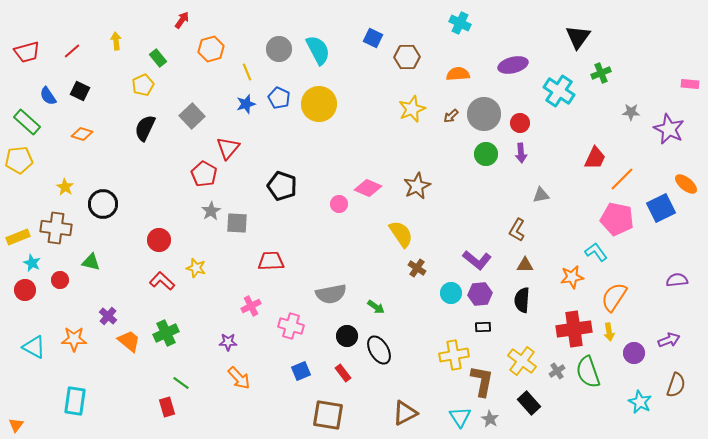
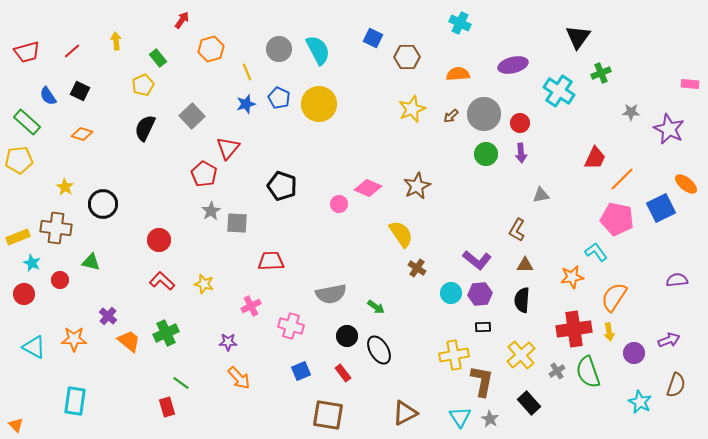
yellow star at (196, 268): moved 8 px right, 16 px down
red circle at (25, 290): moved 1 px left, 4 px down
yellow cross at (522, 361): moved 1 px left, 6 px up; rotated 12 degrees clockwise
orange triangle at (16, 425): rotated 21 degrees counterclockwise
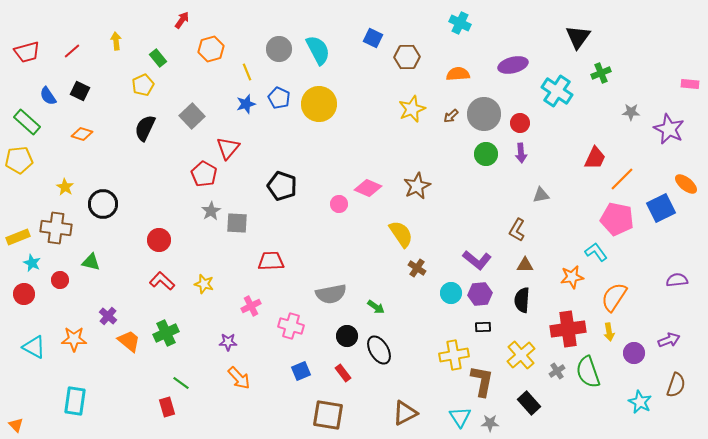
cyan cross at (559, 91): moved 2 px left
red cross at (574, 329): moved 6 px left
gray star at (490, 419): moved 4 px down; rotated 30 degrees counterclockwise
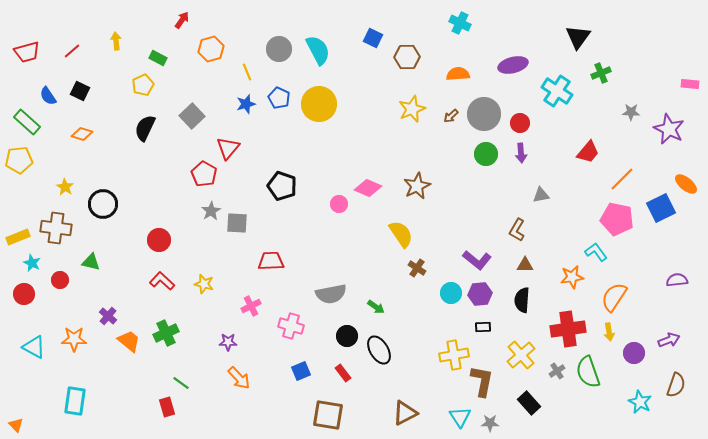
green rectangle at (158, 58): rotated 24 degrees counterclockwise
red trapezoid at (595, 158): moved 7 px left, 6 px up; rotated 15 degrees clockwise
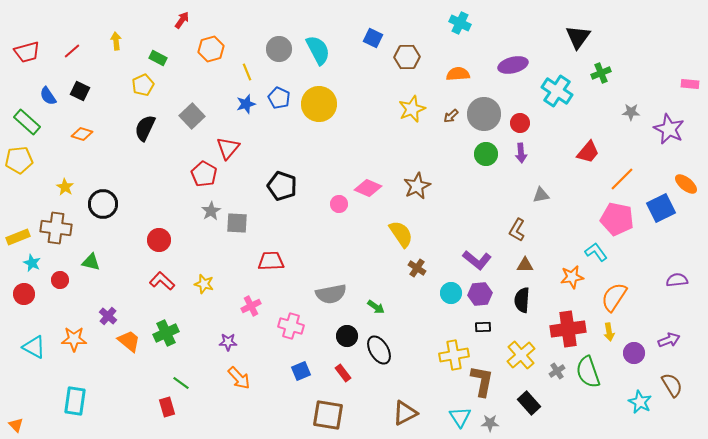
brown semicircle at (676, 385): moved 4 px left; rotated 50 degrees counterclockwise
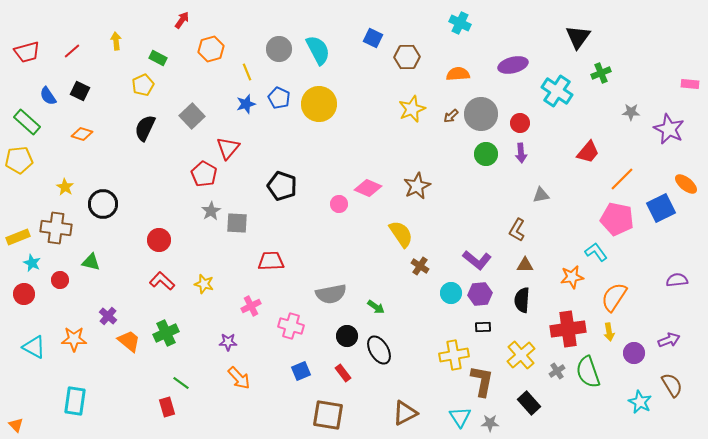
gray circle at (484, 114): moved 3 px left
brown cross at (417, 268): moved 3 px right, 2 px up
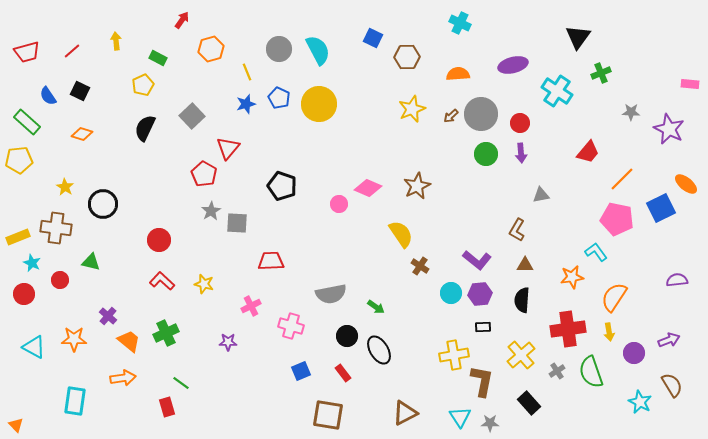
green semicircle at (588, 372): moved 3 px right
orange arrow at (239, 378): moved 116 px left; rotated 55 degrees counterclockwise
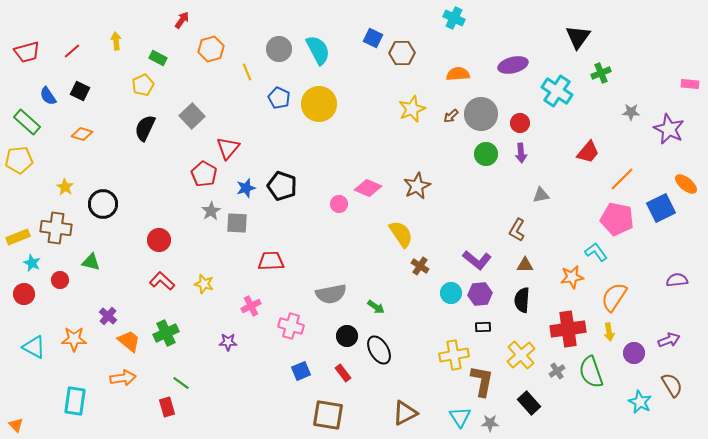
cyan cross at (460, 23): moved 6 px left, 5 px up
brown hexagon at (407, 57): moved 5 px left, 4 px up
blue star at (246, 104): moved 84 px down
